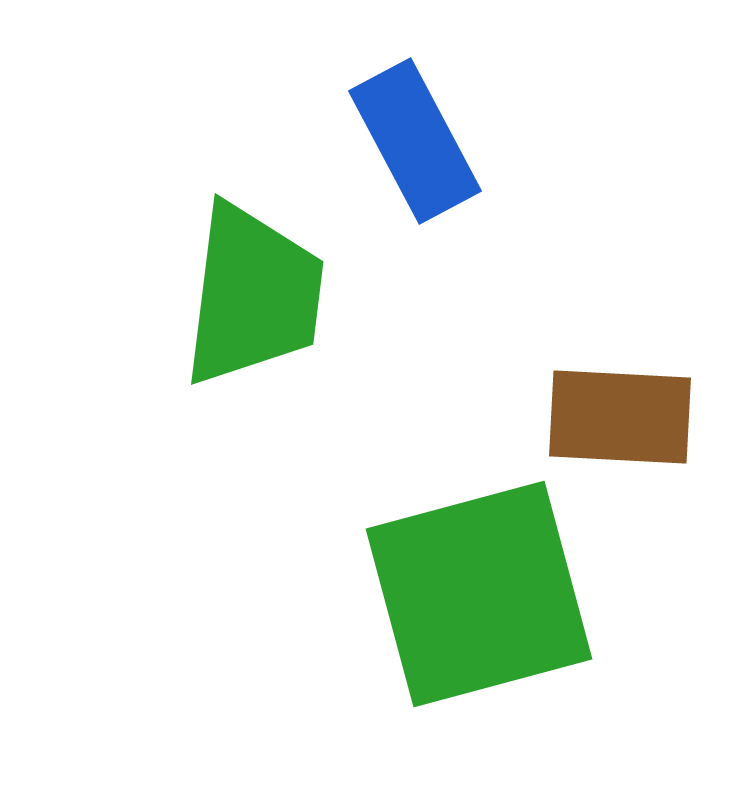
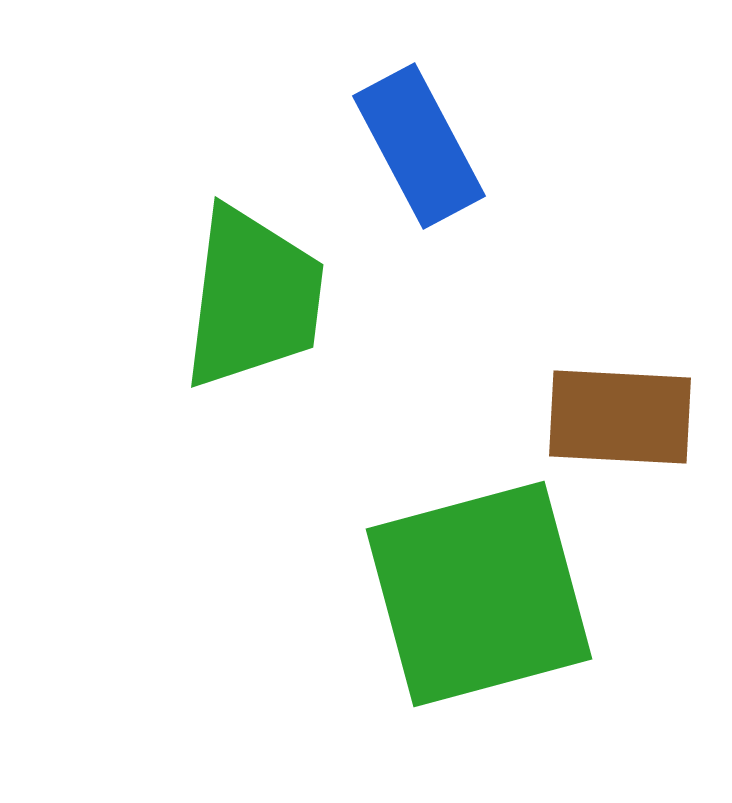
blue rectangle: moved 4 px right, 5 px down
green trapezoid: moved 3 px down
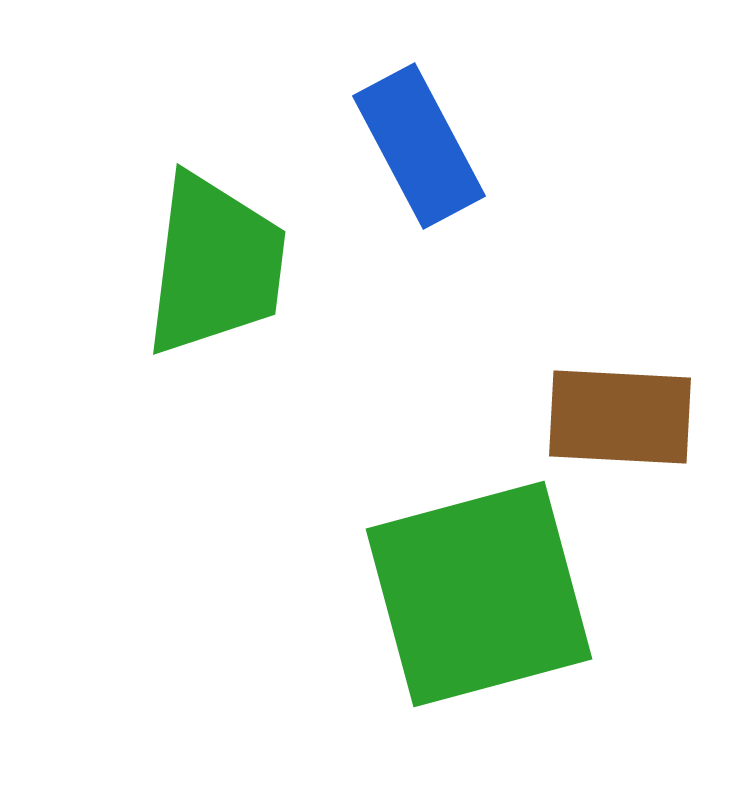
green trapezoid: moved 38 px left, 33 px up
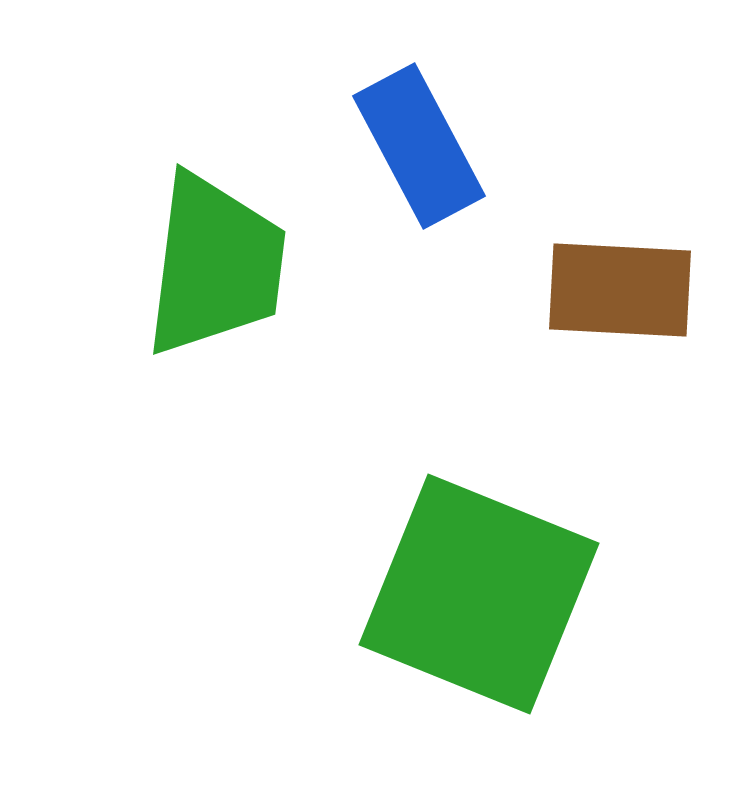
brown rectangle: moved 127 px up
green square: rotated 37 degrees clockwise
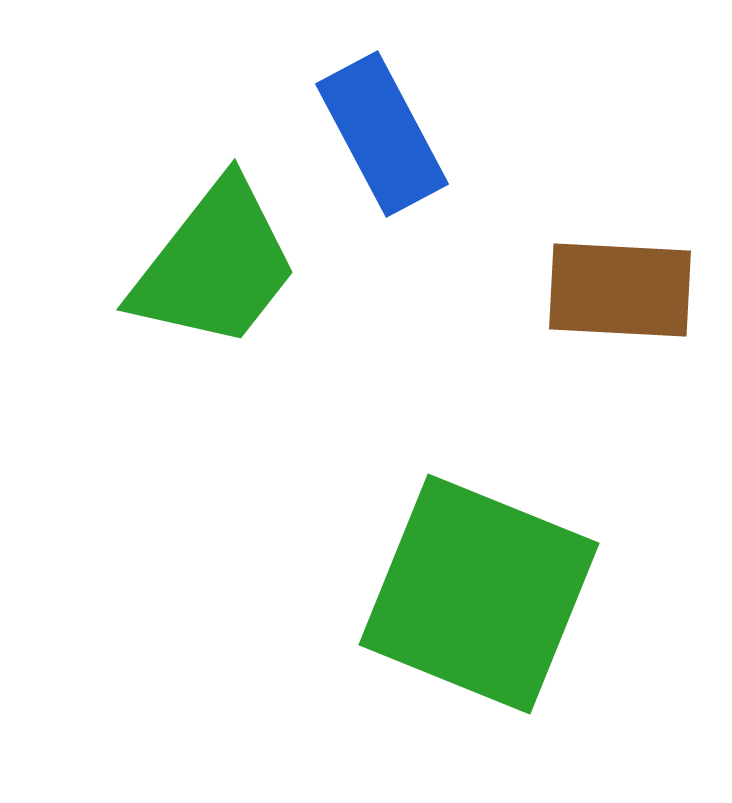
blue rectangle: moved 37 px left, 12 px up
green trapezoid: rotated 31 degrees clockwise
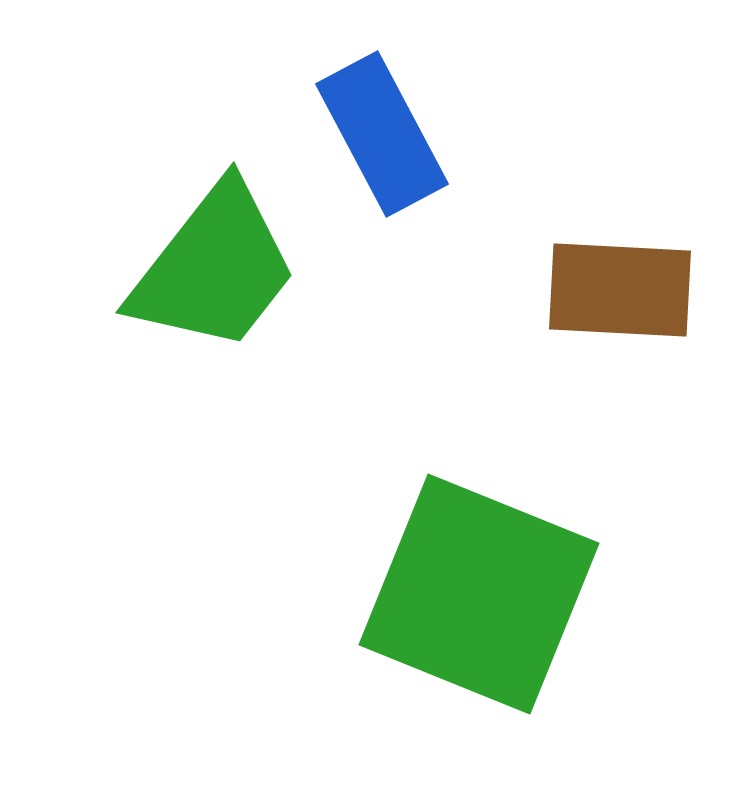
green trapezoid: moved 1 px left, 3 px down
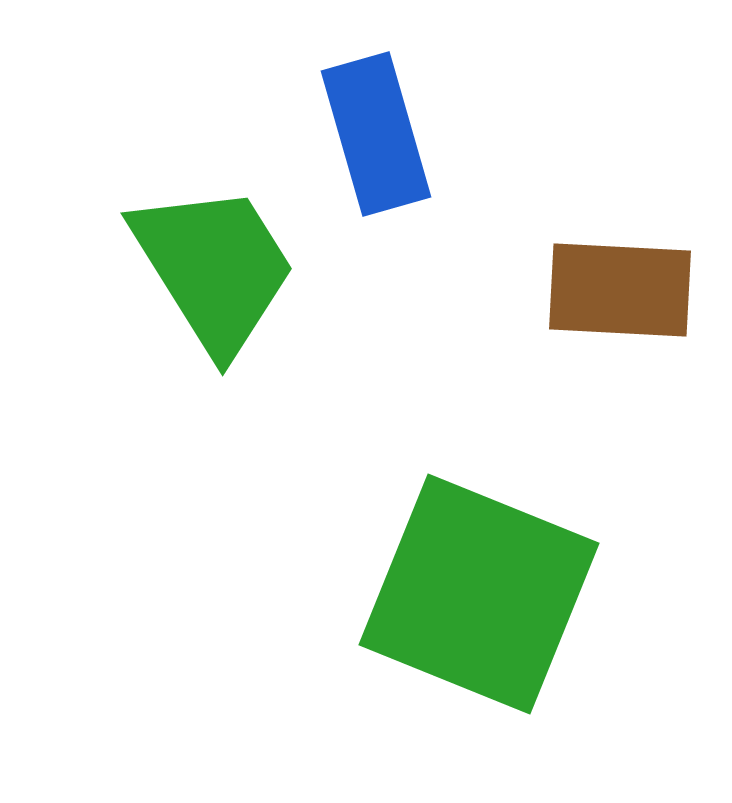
blue rectangle: moved 6 px left; rotated 12 degrees clockwise
green trapezoid: rotated 70 degrees counterclockwise
